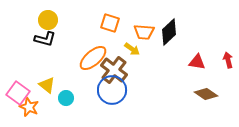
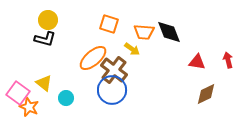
orange square: moved 1 px left, 1 px down
black diamond: rotated 68 degrees counterclockwise
yellow triangle: moved 3 px left, 2 px up
brown diamond: rotated 60 degrees counterclockwise
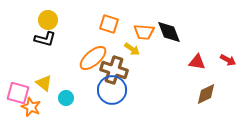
red arrow: rotated 133 degrees clockwise
brown cross: rotated 20 degrees counterclockwise
pink square: rotated 20 degrees counterclockwise
orange star: moved 2 px right
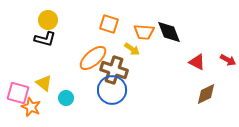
red triangle: rotated 18 degrees clockwise
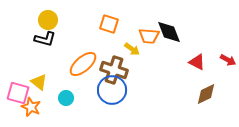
orange trapezoid: moved 5 px right, 4 px down
orange ellipse: moved 10 px left, 6 px down
yellow triangle: moved 5 px left, 1 px up
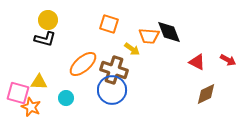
yellow triangle: rotated 36 degrees counterclockwise
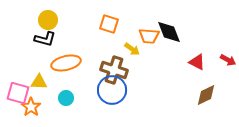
orange ellipse: moved 17 px left, 1 px up; rotated 28 degrees clockwise
brown diamond: moved 1 px down
orange star: rotated 12 degrees clockwise
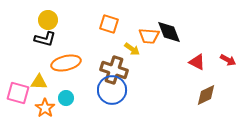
orange star: moved 14 px right, 1 px down
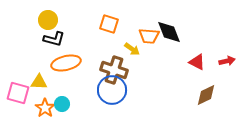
black L-shape: moved 9 px right
red arrow: moved 1 px left, 1 px down; rotated 42 degrees counterclockwise
cyan circle: moved 4 px left, 6 px down
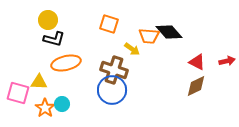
black diamond: rotated 20 degrees counterclockwise
brown diamond: moved 10 px left, 9 px up
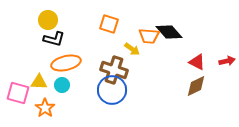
cyan circle: moved 19 px up
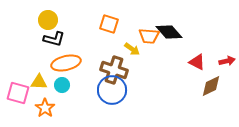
brown diamond: moved 15 px right
